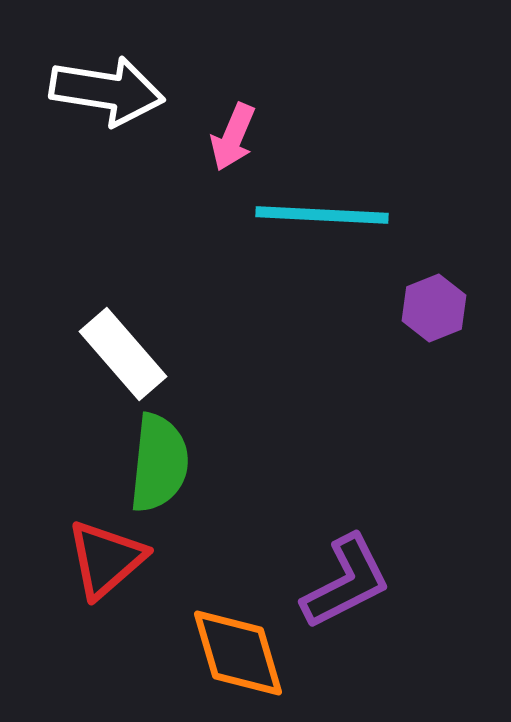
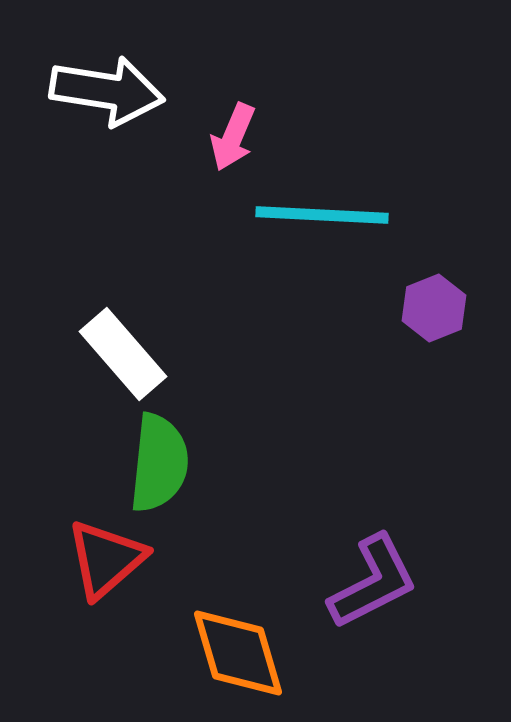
purple L-shape: moved 27 px right
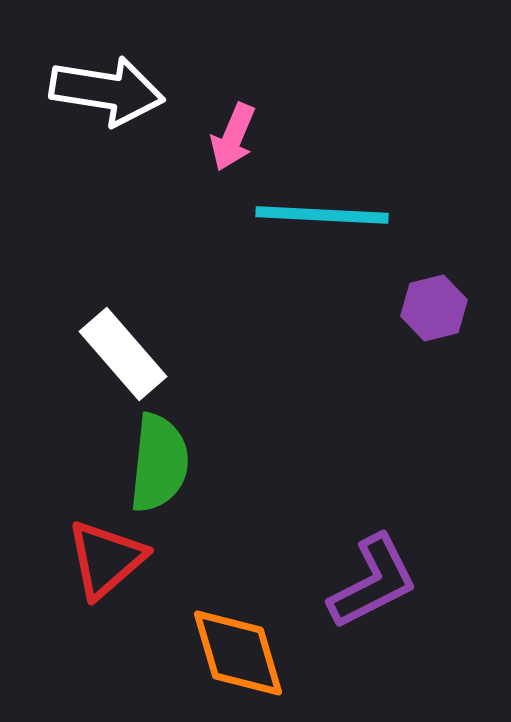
purple hexagon: rotated 8 degrees clockwise
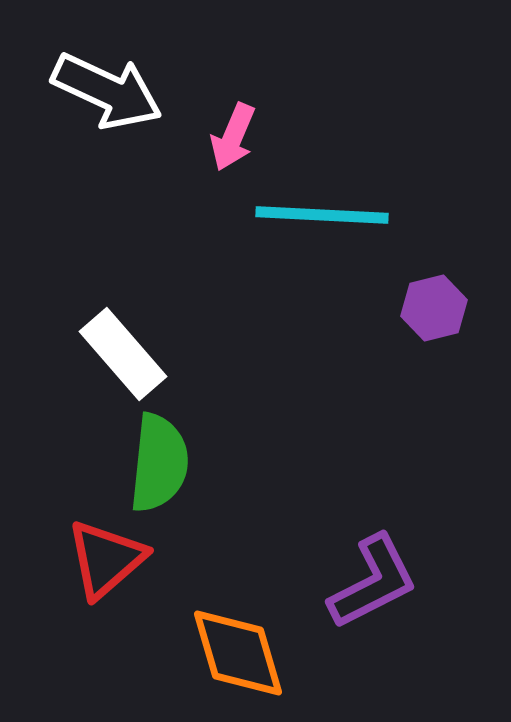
white arrow: rotated 16 degrees clockwise
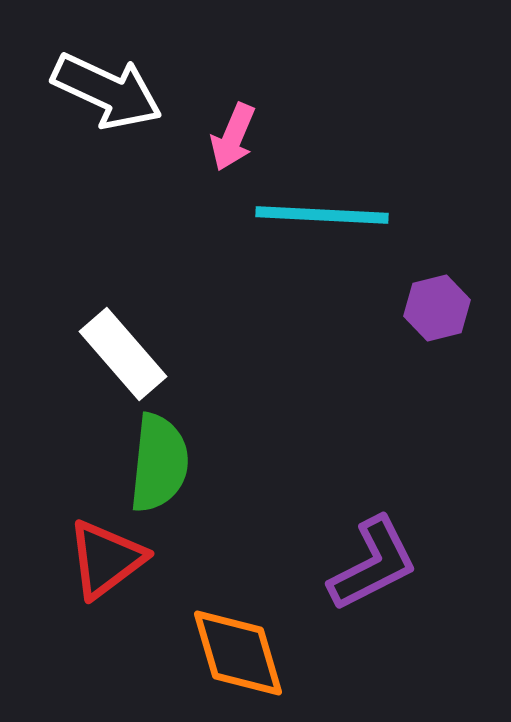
purple hexagon: moved 3 px right
red triangle: rotated 4 degrees clockwise
purple L-shape: moved 18 px up
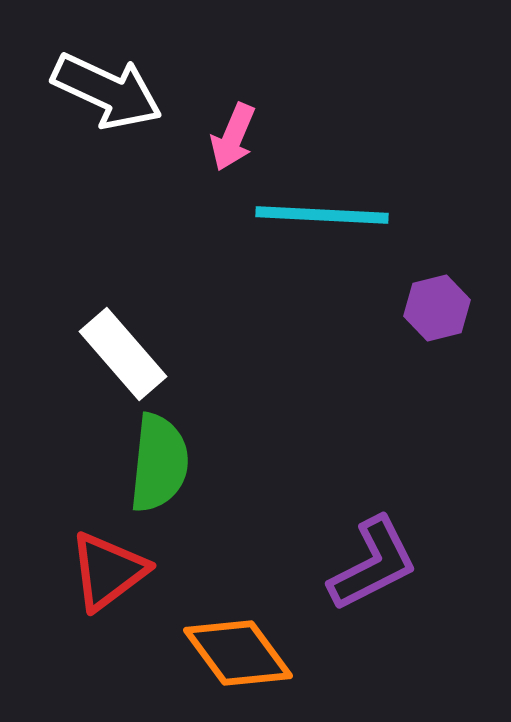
red triangle: moved 2 px right, 12 px down
orange diamond: rotated 20 degrees counterclockwise
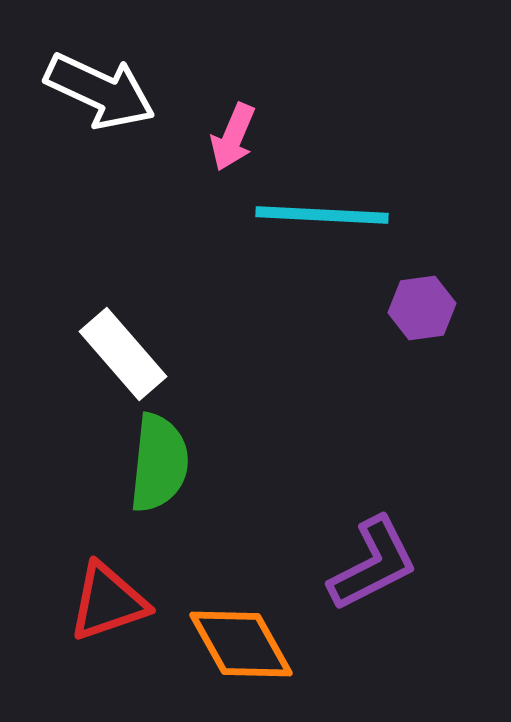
white arrow: moved 7 px left
purple hexagon: moved 15 px left; rotated 6 degrees clockwise
red triangle: moved 31 px down; rotated 18 degrees clockwise
orange diamond: moved 3 px right, 9 px up; rotated 7 degrees clockwise
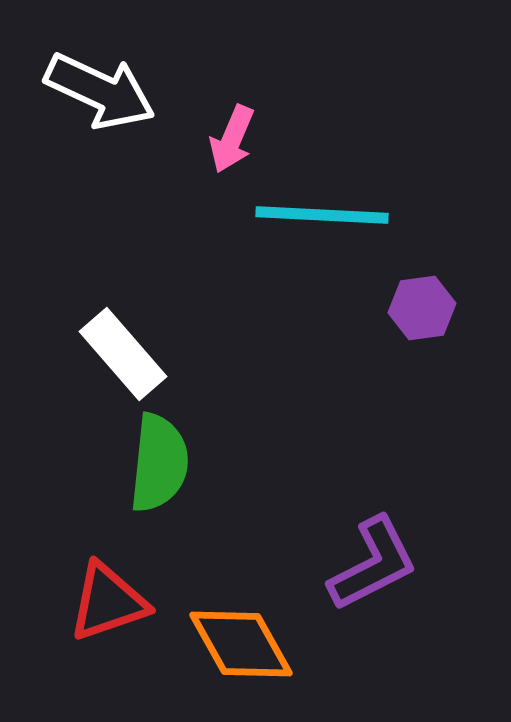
pink arrow: moved 1 px left, 2 px down
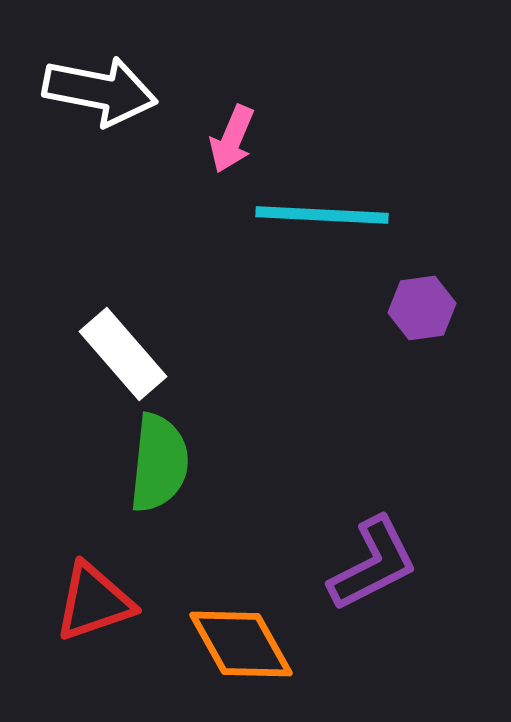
white arrow: rotated 14 degrees counterclockwise
red triangle: moved 14 px left
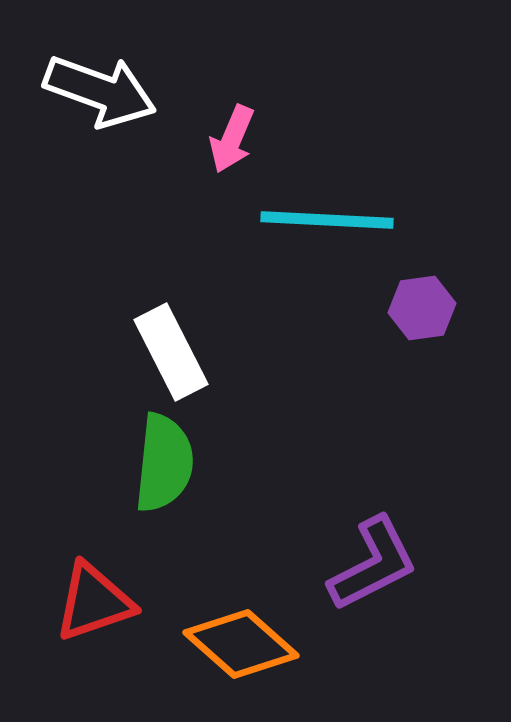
white arrow: rotated 9 degrees clockwise
cyan line: moved 5 px right, 5 px down
white rectangle: moved 48 px right, 2 px up; rotated 14 degrees clockwise
green semicircle: moved 5 px right
orange diamond: rotated 19 degrees counterclockwise
